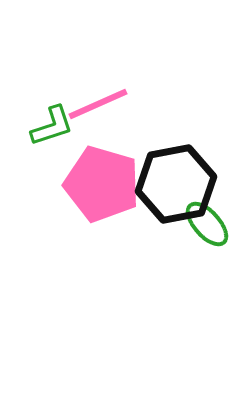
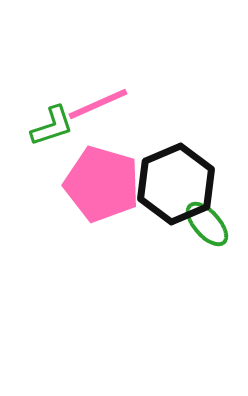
black hexagon: rotated 12 degrees counterclockwise
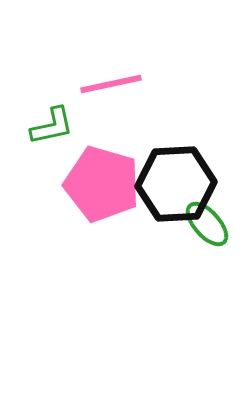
pink line: moved 13 px right, 20 px up; rotated 12 degrees clockwise
green L-shape: rotated 6 degrees clockwise
black hexagon: rotated 20 degrees clockwise
